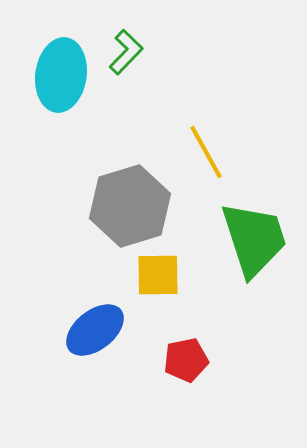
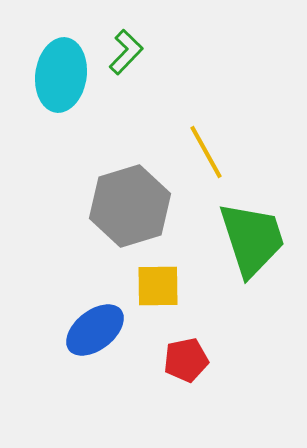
green trapezoid: moved 2 px left
yellow square: moved 11 px down
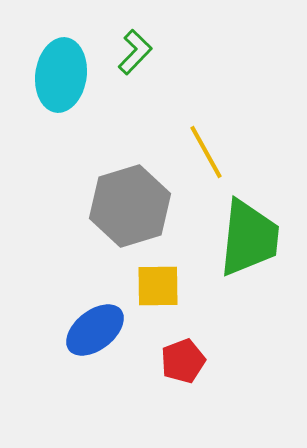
green L-shape: moved 9 px right
green trapezoid: moved 3 px left, 1 px up; rotated 24 degrees clockwise
red pentagon: moved 3 px left, 1 px down; rotated 9 degrees counterclockwise
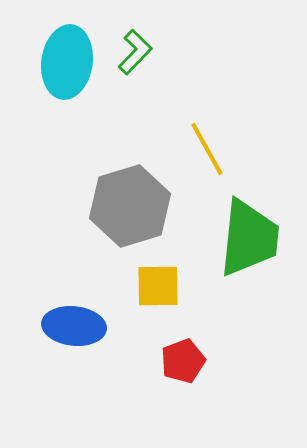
cyan ellipse: moved 6 px right, 13 px up
yellow line: moved 1 px right, 3 px up
blue ellipse: moved 21 px left, 4 px up; rotated 44 degrees clockwise
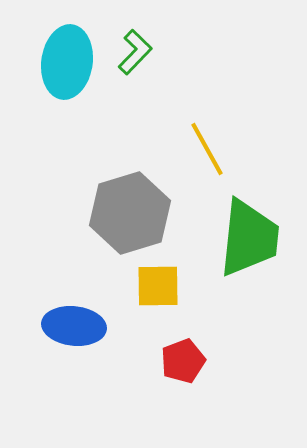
gray hexagon: moved 7 px down
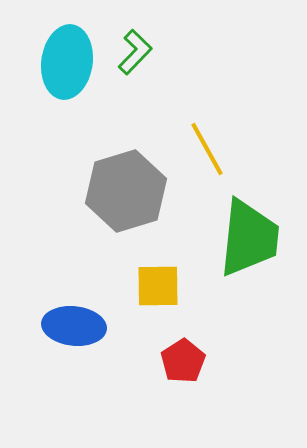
gray hexagon: moved 4 px left, 22 px up
red pentagon: rotated 12 degrees counterclockwise
